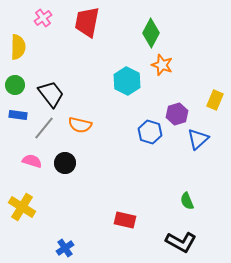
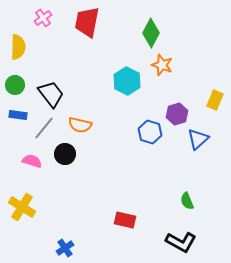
black circle: moved 9 px up
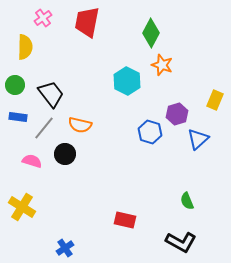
yellow semicircle: moved 7 px right
blue rectangle: moved 2 px down
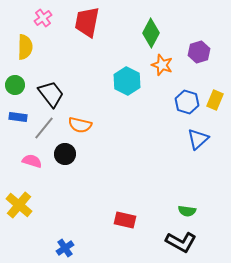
purple hexagon: moved 22 px right, 62 px up
blue hexagon: moved 37 px right, 30 px up
green semicircle: moved 10 px down; rotated 60 degrees counterclockwise
yellow cross: moved 3 px left, 2 px up; rotated 8 degrees clockwise
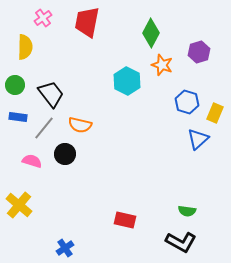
yellow rectangle: moved 13 px down
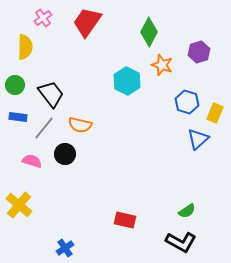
red trapezoid: rotated 24 degrees clockwise
green diamond: moved 2 px left, 1 px up
green semicircle: rotated 42 degrees counterclockwise
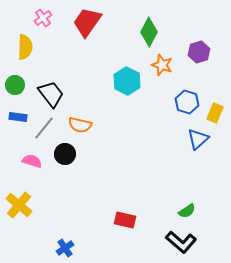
black L-shape: rotated 12 degrees clockwise
